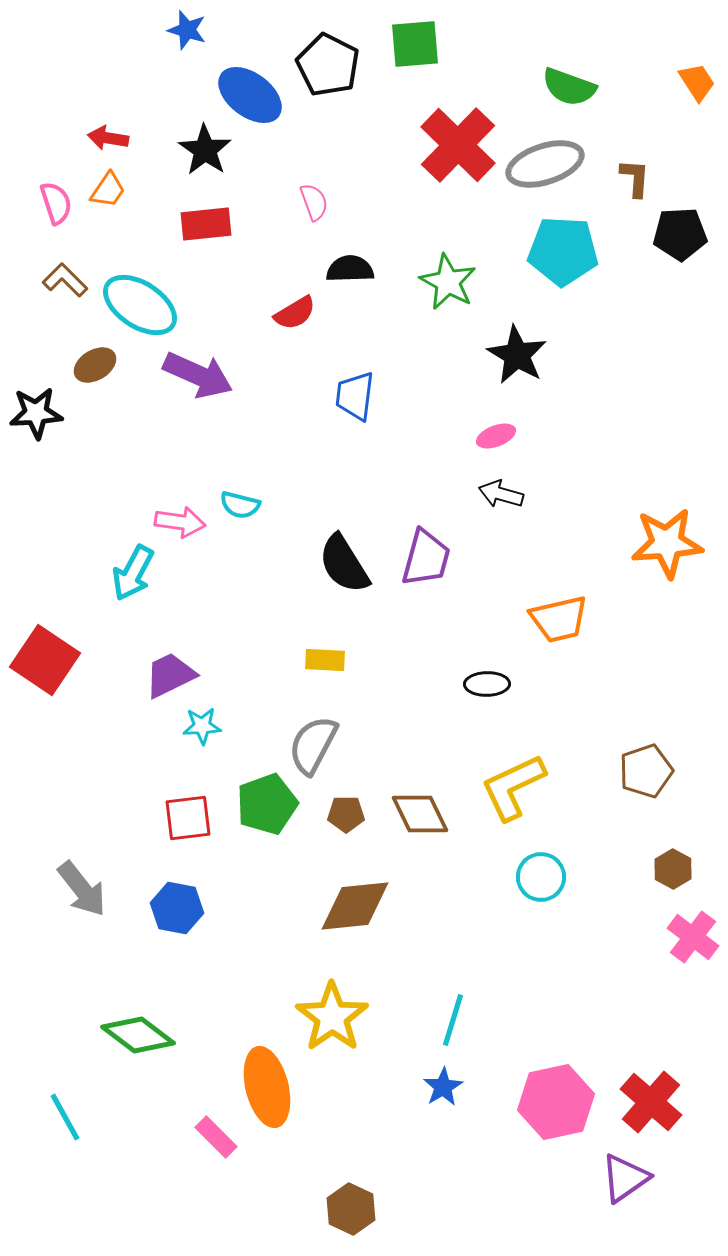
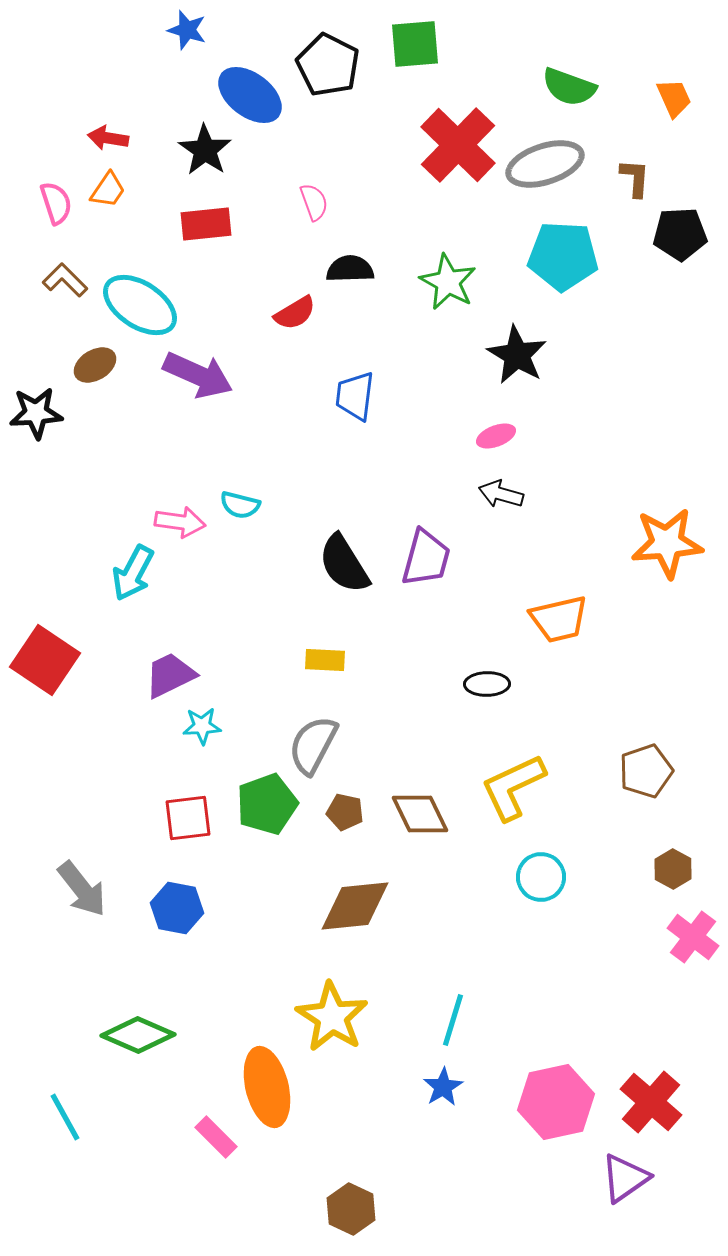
orange trapezoid at (697, 82): moved 23 px left, 16 px down; rotated 9 degrees clockwise
cyan pentagon at (563, 251): moved 5 px down
brown pentagon at (346, 814): moved 1 px left, 2 px up; rotated 12 degrees clockwise
yellow star at (332, 1017): rotated 4 degrees counterclockwise
green diamond at (138, 1035): rotated 14 degrees counterclockwise
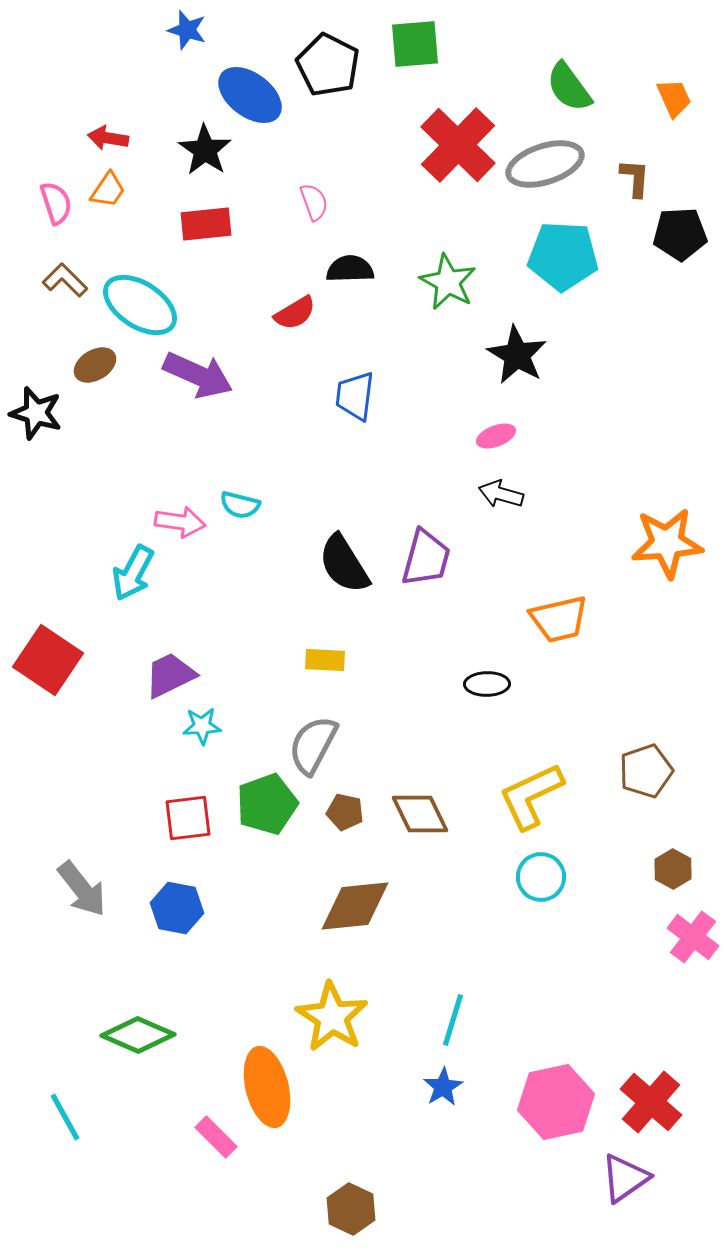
green semicircle at (569, 87): rotated 34 degrees clockwise
black star at (36, 413): rotated 20 degrees clockwise
red square at (45, 660): moved 3 px right
yellow L-shape at (513, 787): moved 18 px right, 9 px down
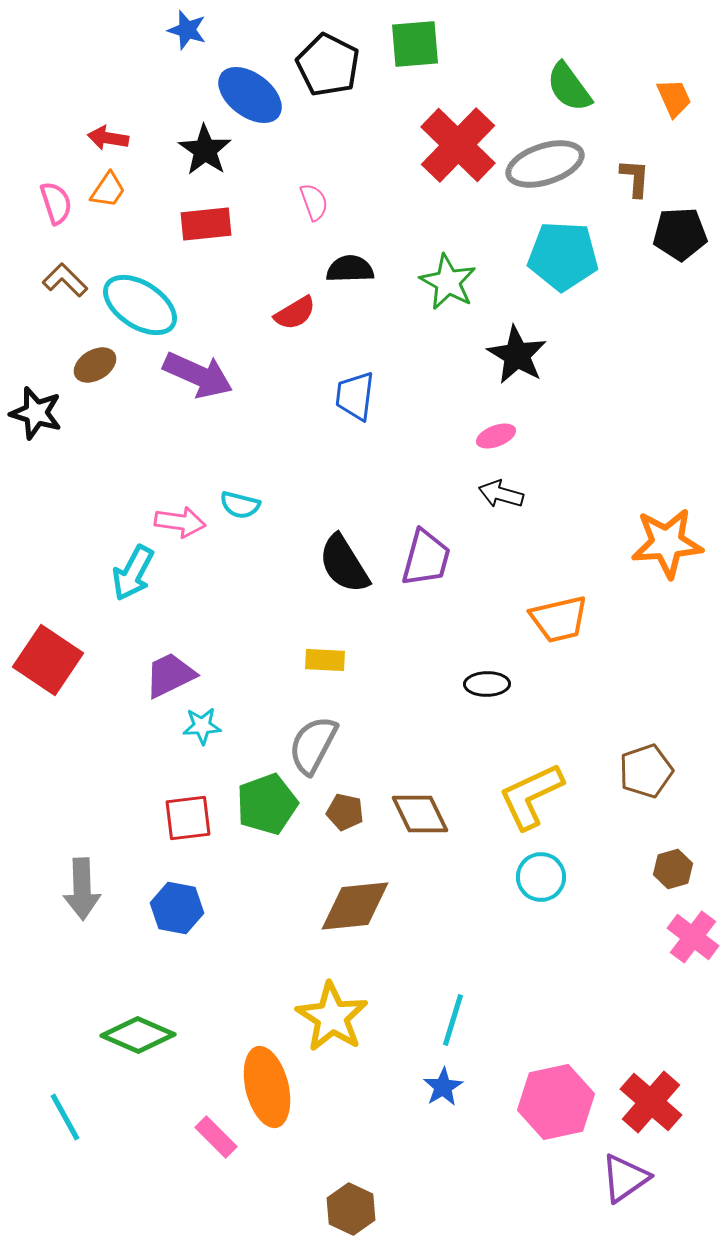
brown hexagon at (673, 869): rotated 15 degrees clockwise
gray arrow at (82, 889): rotated 36 degrees clockwise
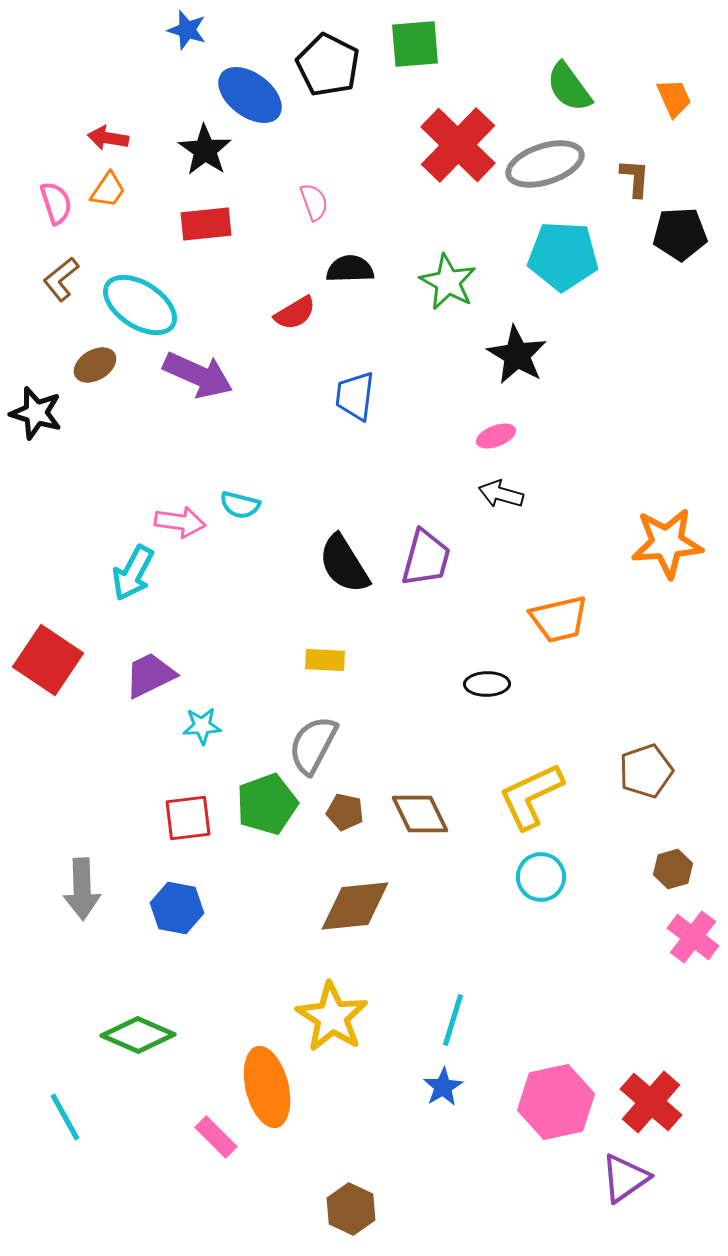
brown L-shape at (65, 280): moved 4 px left, 1 px up; rotated 84 degrees counterclockwise
purple trapezoid at (170, 675): moved 20 px left
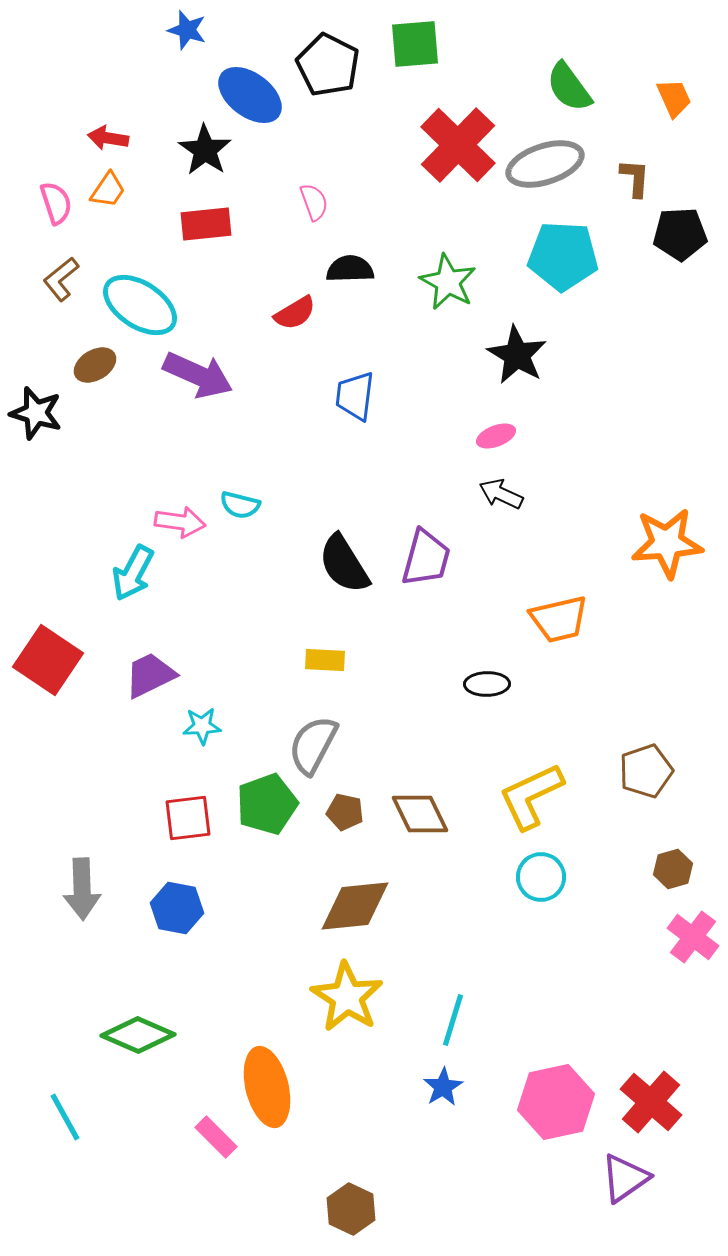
black arrow at (501, 494): rotated 9 degrees clockwise
yellow star at (332, 1017): moved 15 px right, 20 px up
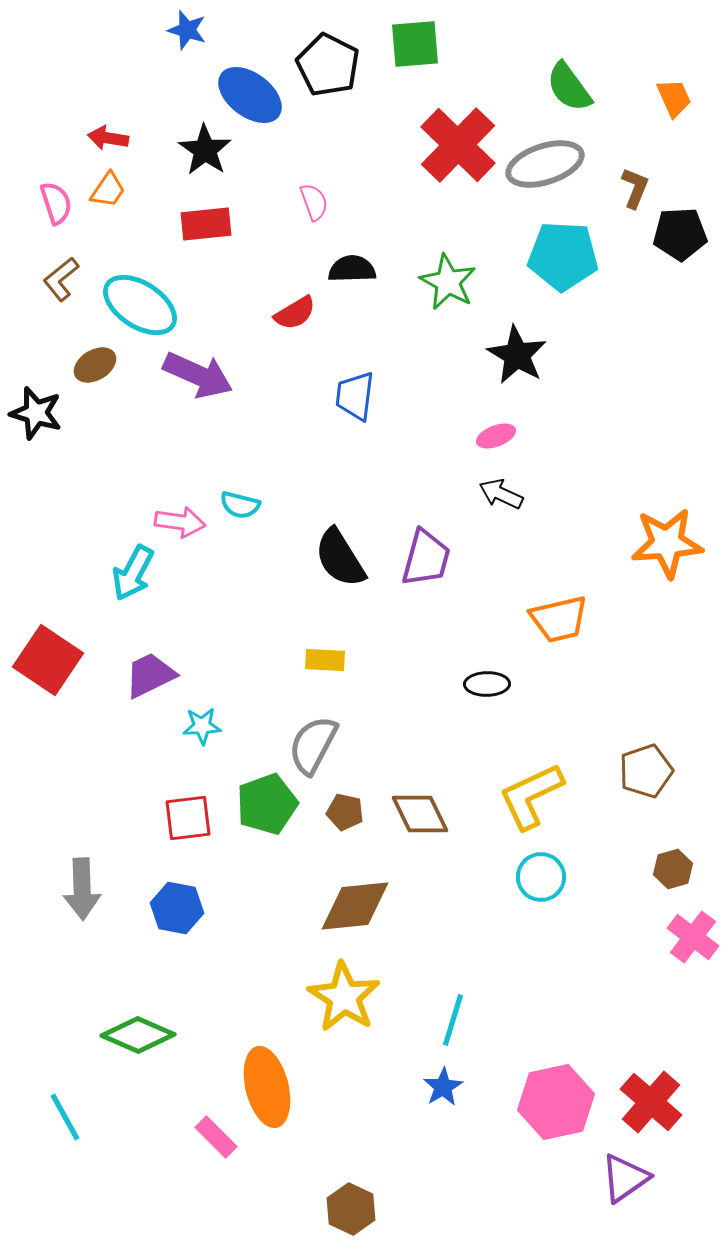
brown L-shape at (635, 178): moved 10 px down; rotated 18 degrees clockwise
black semicircle at (350, 269): moved 2 px right
black semicircle at (344, 564): moved 4 px left, 6 px up
yellow star at (347, 997): moved 3 px left
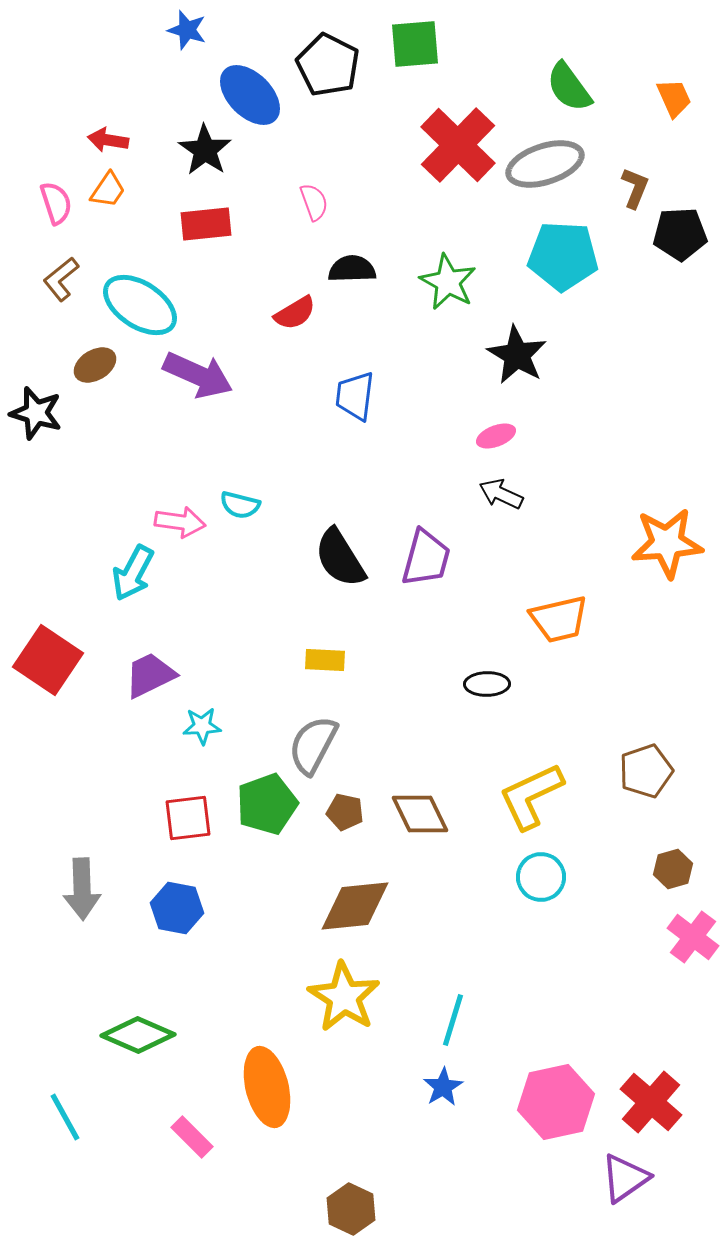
blue ellipse at (250, 95): rotated 8 degrees clockwise
red arrow at (108, 138): moved 2 px down
pink rectangle at (216, 1137): moved 24 px left
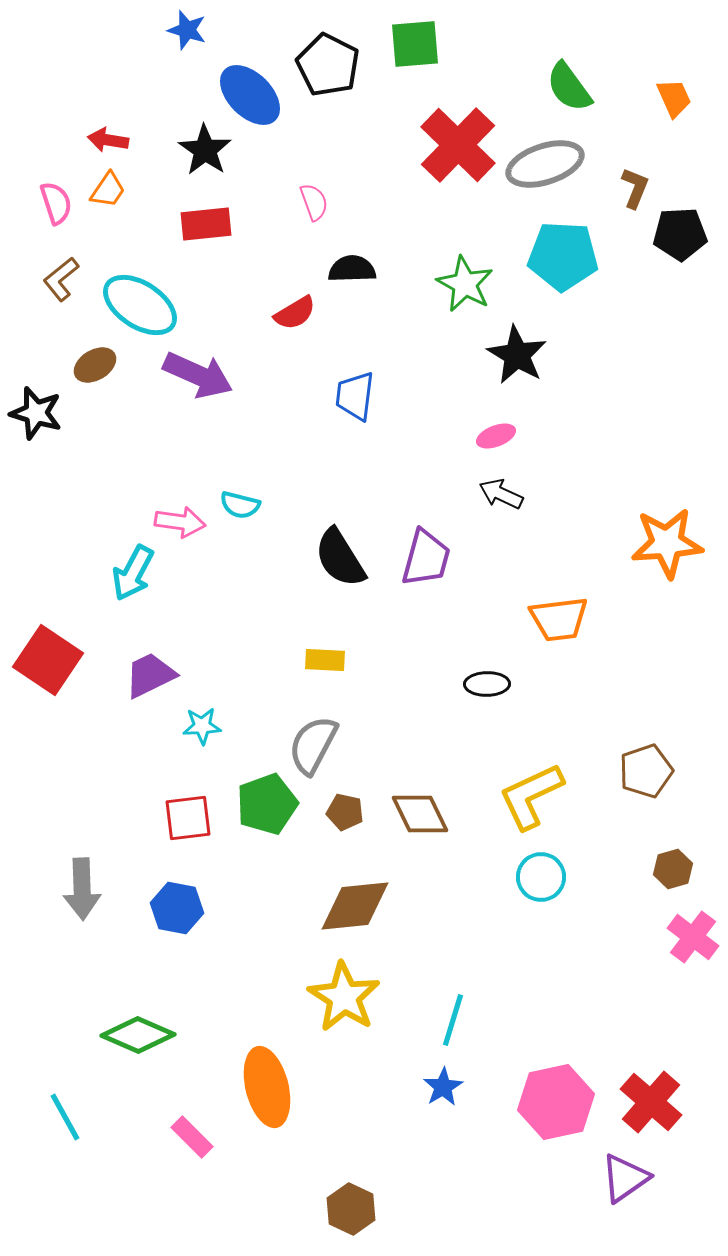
green star at (448, 282): moved 17 px right, 2 px down
orange trapezoid at (559, 619): rotated 6 degrees clockwise
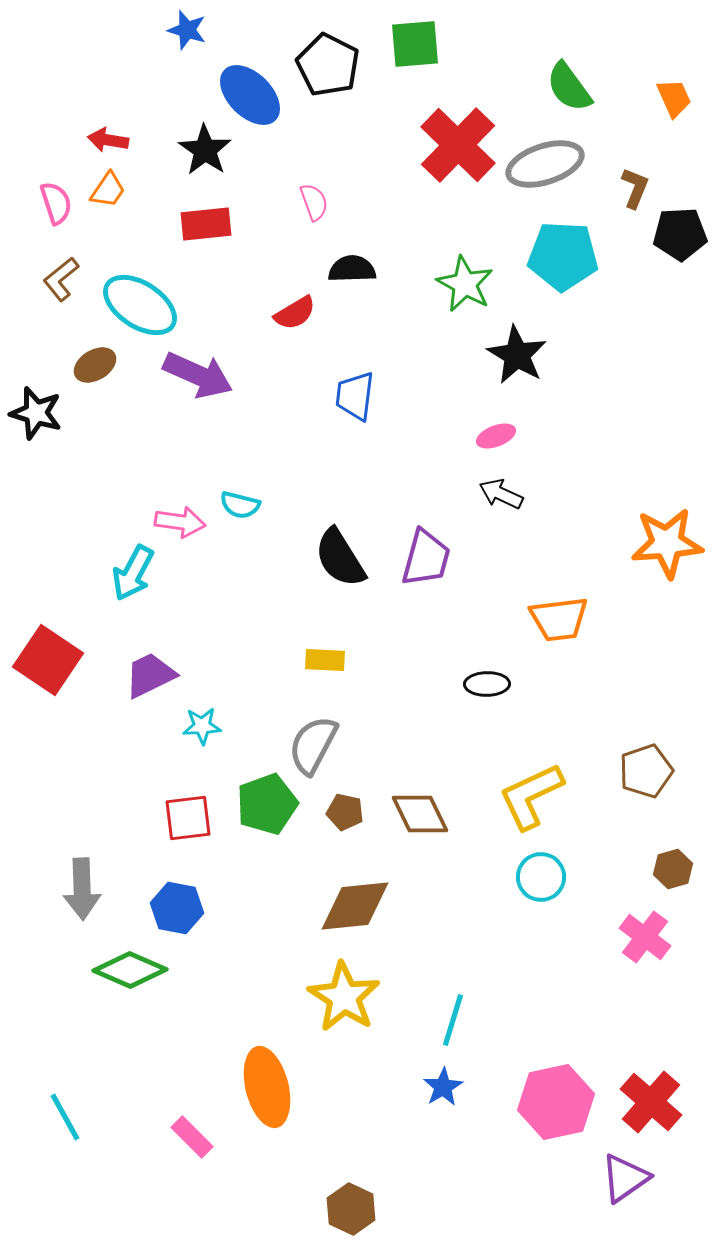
pink cross at (693, 937): moved 48 px left
green diamond at (138, 1035): moved 8 px left, 65 px up
